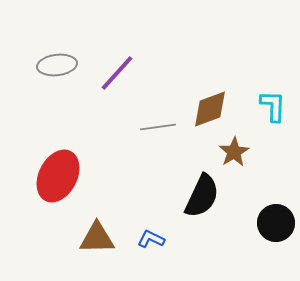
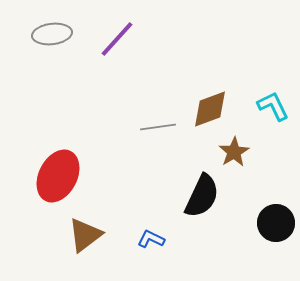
gray ellipse: moved 5 px left, 31 px up
purple line: moved 34 px up
cyan L-shape: rotated 28 degrees counterclockwise
brown triangle: moved 12 px left, 3 px up; rotated 36 degrees counterclockwise
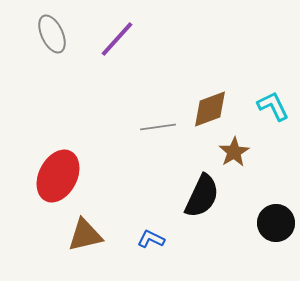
gray ellipse: rotated 72 degrees clockwise
brown triangle: rotated 24 degrees clockwise
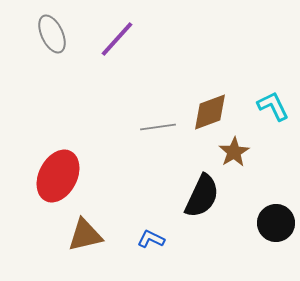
brown diamond: moved 3 px down
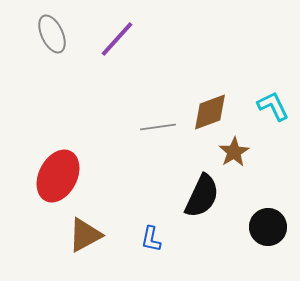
black circle: moved 8 px left, 4 px down
brown triangle: rotated 15 degrees counterclockwise
blue L-shape: rotated 104 degrees counterclockwise
